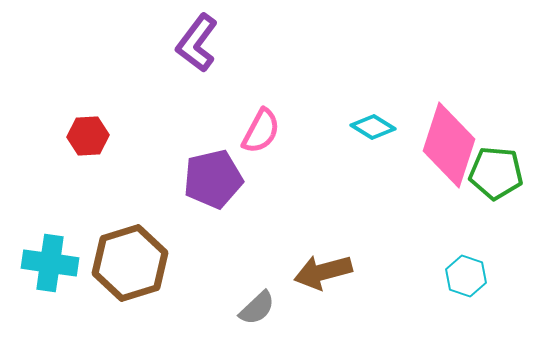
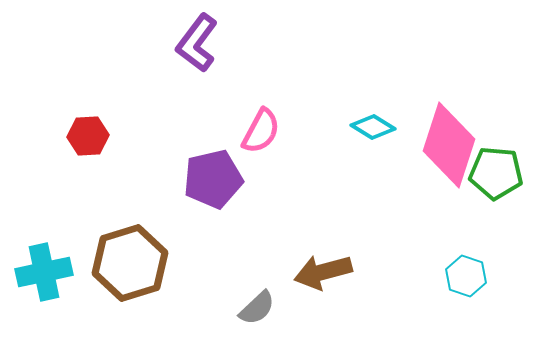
cyan cross: moved 6 px left, 9 px down; rotated 20 degrees counterclockwise
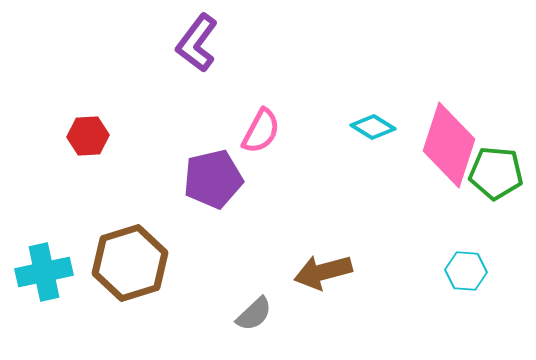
cyan hexagon: moved 5 px up; rotated 15 degrees counterclockwise
gray semicircle: moved 3 px left, 6 px down
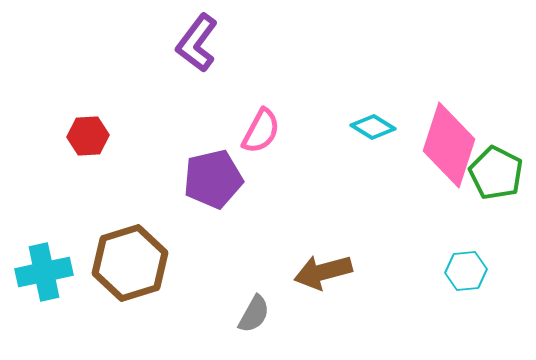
green pentagon: rotated 22 degrees clockwise
cyan hexagon: rotated 9 degrees counterclockwise
gray semicircle: rotated 18 degrees counterclockwise
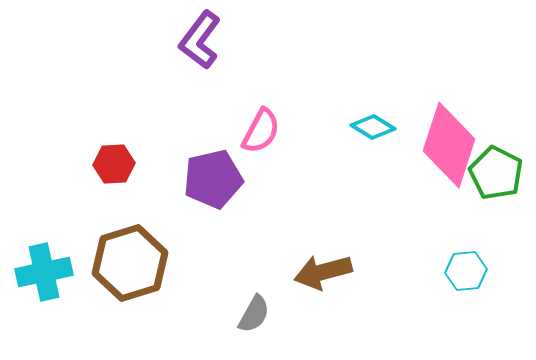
purple L-shape: moved 3 px right, 3 px up
red hexagon: moved 26 px right, 28 px down
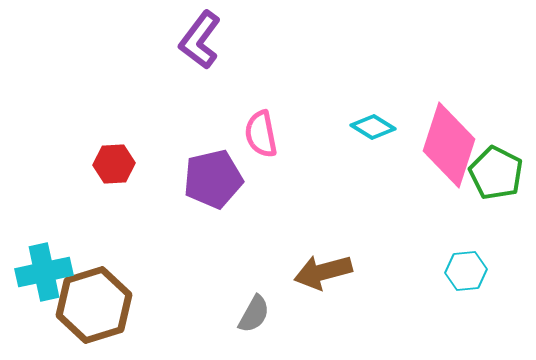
pink semicircle: moved 3 px down; rotated 141 degrees clockwise
brown hexagon: moved 36 px left, 42 px down
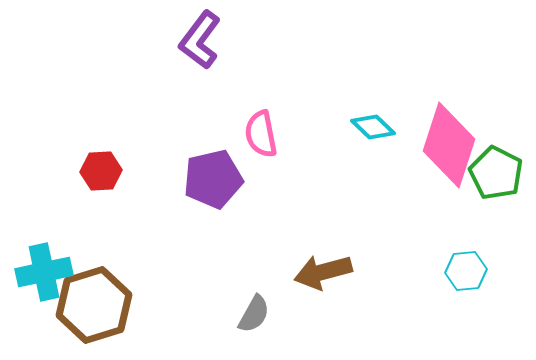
cyan diamond: rotated 12 degrees clockwise
red hexagon: moved 13 px left, 7 px down
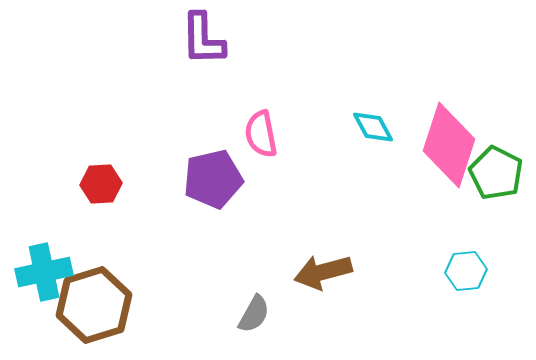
purple L-shape: moved 3 px right, 1 px up; rotated 38 degrees counterclockwise
cyan diamond: rotated 18 degrees clockwise
red hexagon: moved 13 px down
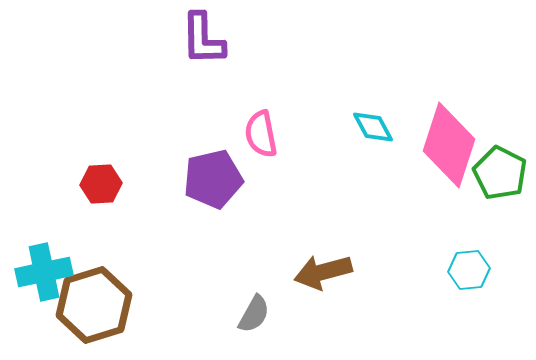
green pentagon: moved 4 px right
cyan hexagon: moved 3 px right, 1 px up
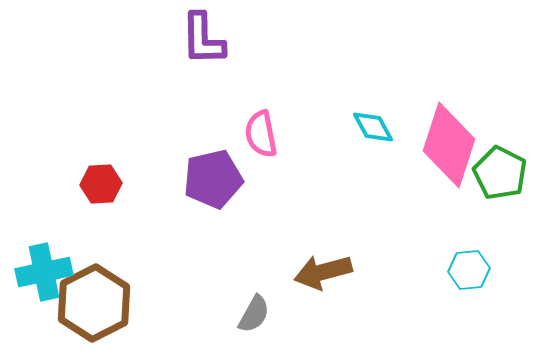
brown hexagon: moved 2 px up; rotated 10 degrees counterclockwise
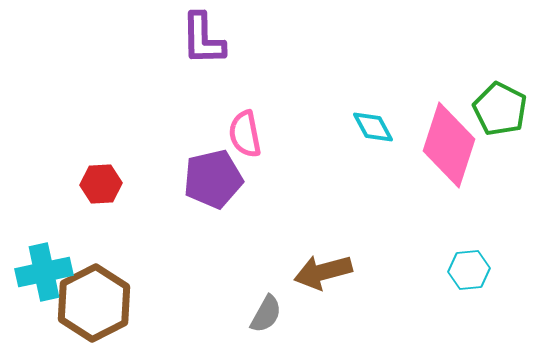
pink semicircle: moved 16 px left
green pentagon: moved 64 px up
gray semicircle: moved 12 px right
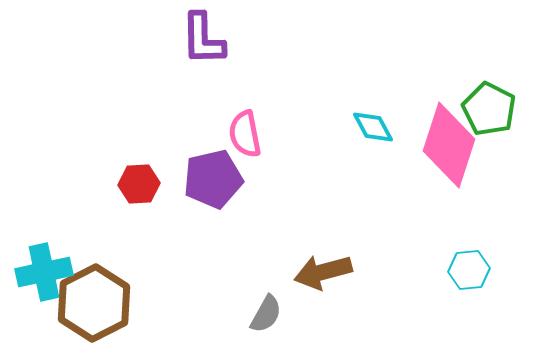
green pentagon: moved 11 px left
red hexagon: moved 38 px right
